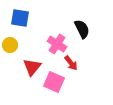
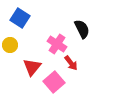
blue square: rotated 24 degrees clockwise
pink square: rotated 25 degrees clockwise
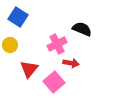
blue square: moved 2 px left, 1 px up
black semicircle: rotated 42 degrees counterclockwise
pink cross: rotated 30 degrees clockwise
red arrow: rotated 42 degrees counterclockwise
red triangle: moved 3 px left, 2 px down
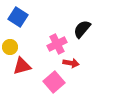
black semicircle: rotated 72 degrees counterclockwise
yellow circle: moved 2 px down
red triangle: moved 7 px left, 3 px up; rotated 36 degrees clockwise
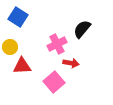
red triangle: rotated 12 degrees clockwise
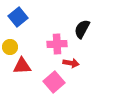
blue square: rotated 18 degrees clockwise
black semicircle: rotated 12 degrees counterclockwise
pink cross: rotated 24 degrees clockwise
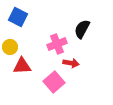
blue square: rotated 24 degrees counterclockwise
pink cross: rotated 18 degrees counterclockwise
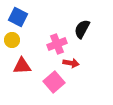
yellow circle: moved 2 px right, 7 px up
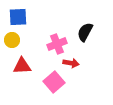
blue square: rotated 30 degrees counterclockwise
black semicircle: moved 3 px right, 3 px down
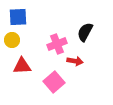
red arrow: moved 4 px right, 2 px up
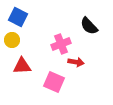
blue square: rotated 30 degrees clockwise
black semicircle: moved 4 px right, 6 px up; rotated 72 degrees counterclockwise
pink cross: moved 4 px right
red arrow: moved 1 px right, 1 px down
pink square: rotated 25 degrees counterclockwise
